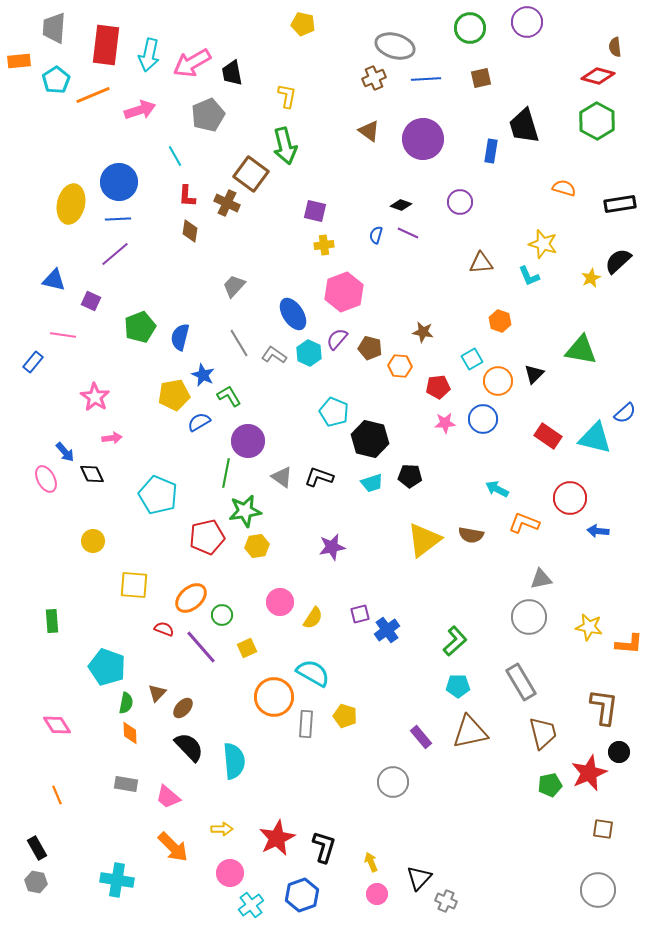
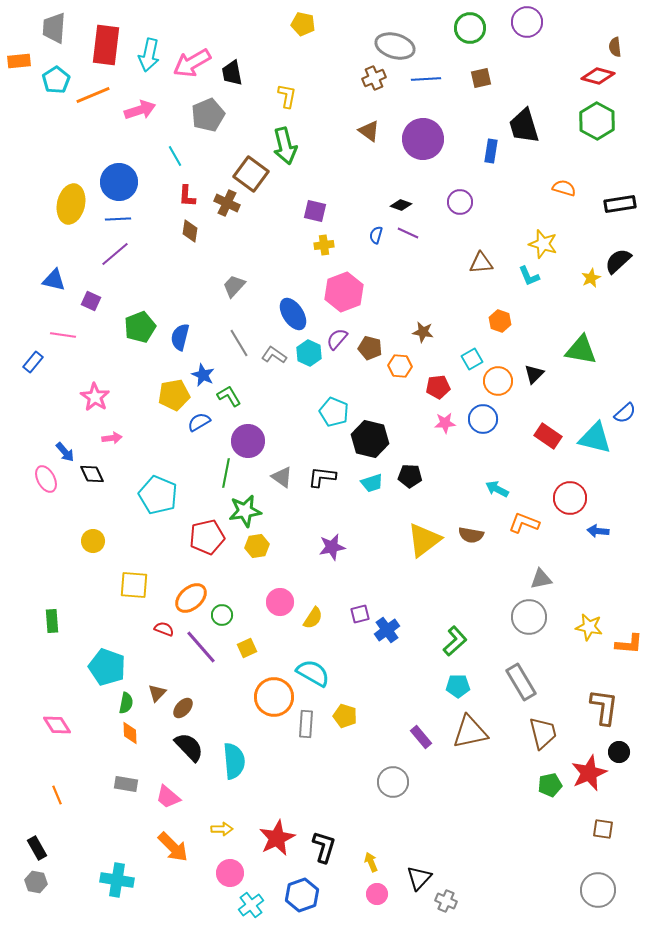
black L-shape at (319, 477): moved 3 px right; rotated 12 degrees counterclockwise
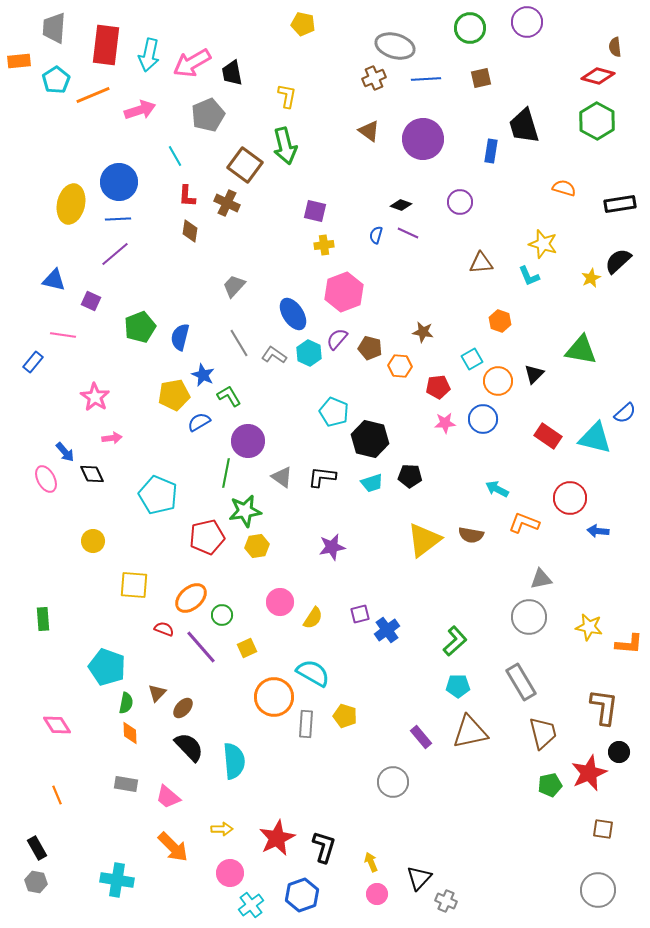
brown square at (251, 174): moved 6 px left, 9 px up
green rectangle at (52, 621): moved 9 px left, 2 px up
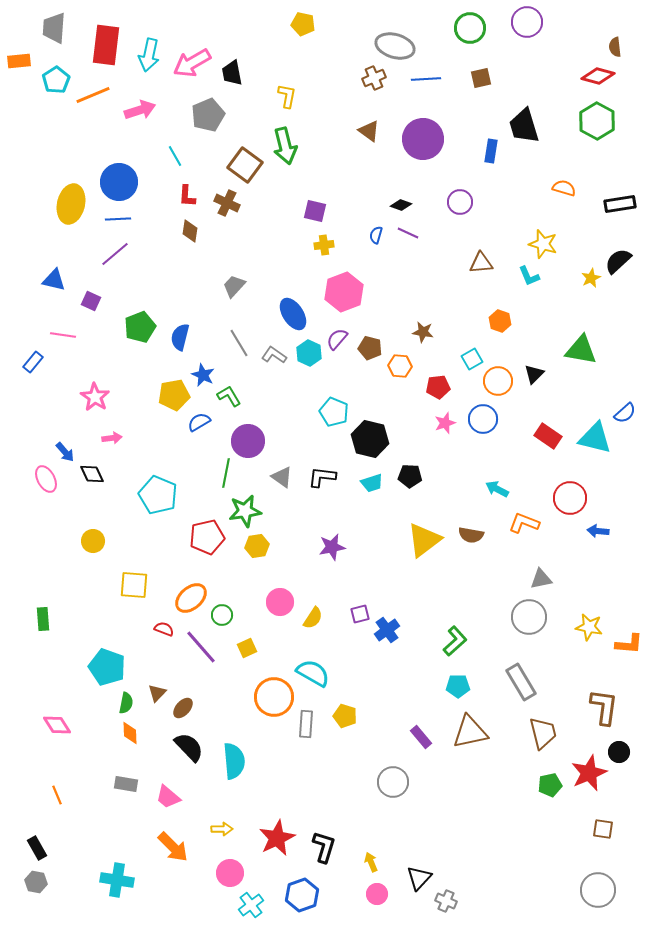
pink star at (445, 423): rotated 15 degrees counterclockwise
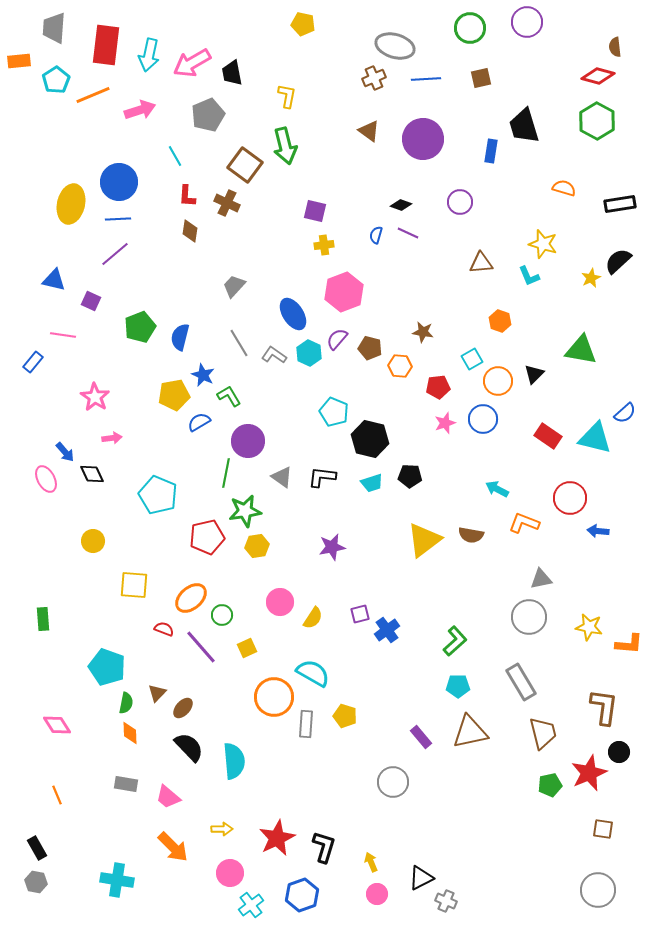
black triangle at (419, 878): moved 2 px right; rotated 20 degrees clockwise
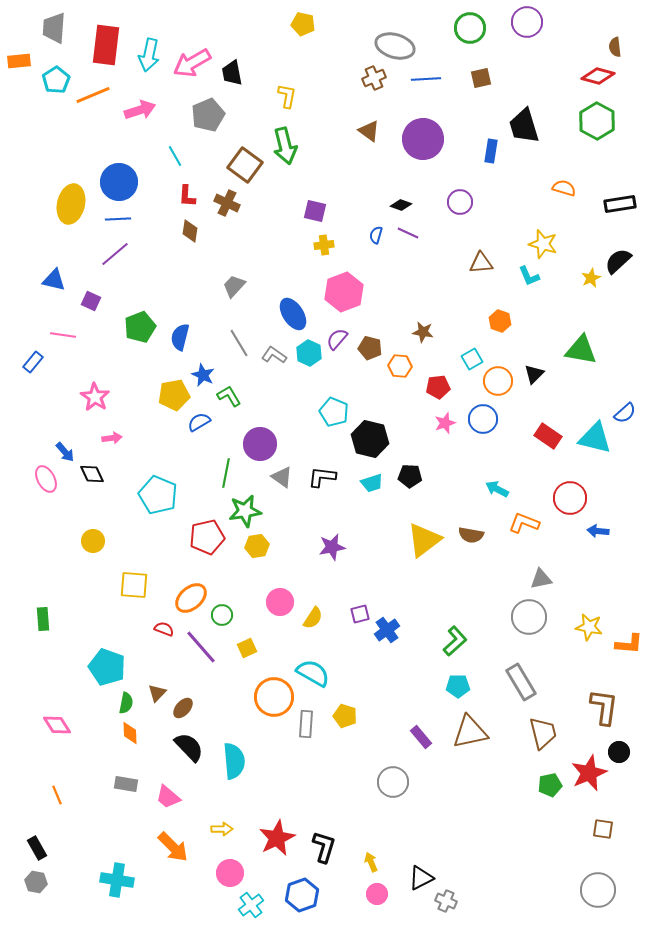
purple circle at (248, 441): moved 12 px right, 3 px down
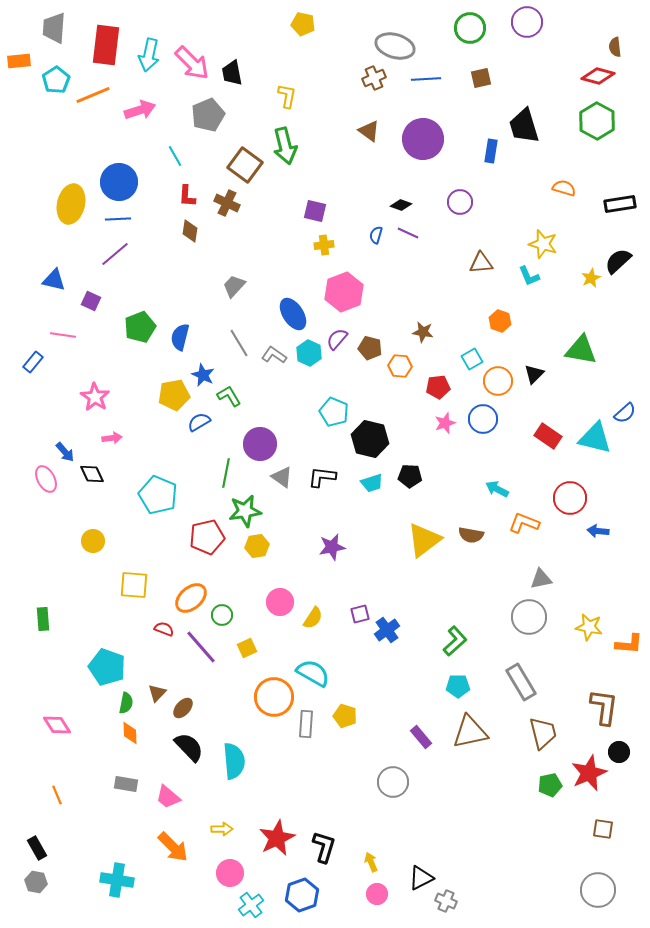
pink arrow at (192, 63): rotated 105 degrees counterclockwise
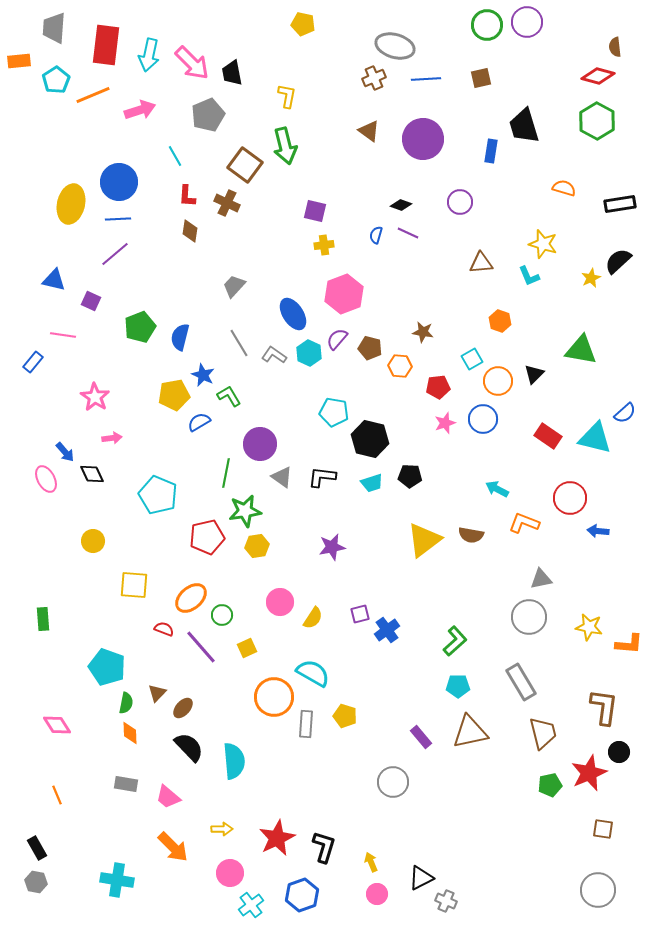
green circle at (470, 28): moved 17 px right, 3 px up
pink hexagon at (344, 292): moved 2 px down
cyan pentagon at (334, 412): rotated 12 degrees counterclockwise
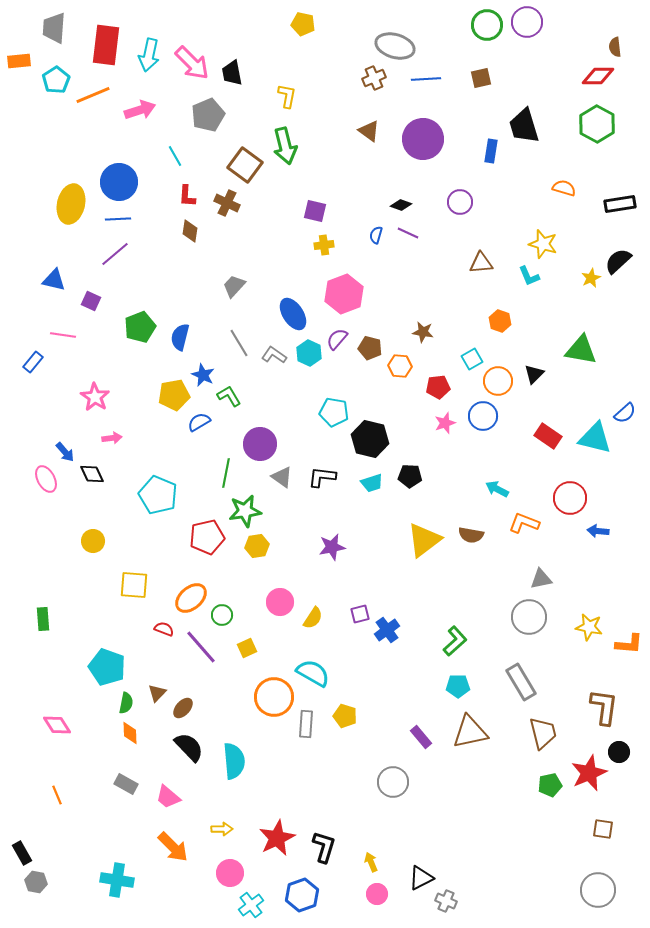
red diamond at (598, 76): rotated 16 degrees counterclockwise
green hexagon at (597, 121): moved 3 px down
blue circle at (483, 419): moved 3 px up
gray rectangle at (126, 784): rotated 20 degrees clockwise
black rectangle at (37, 848): moved 15 px left, 5 px down
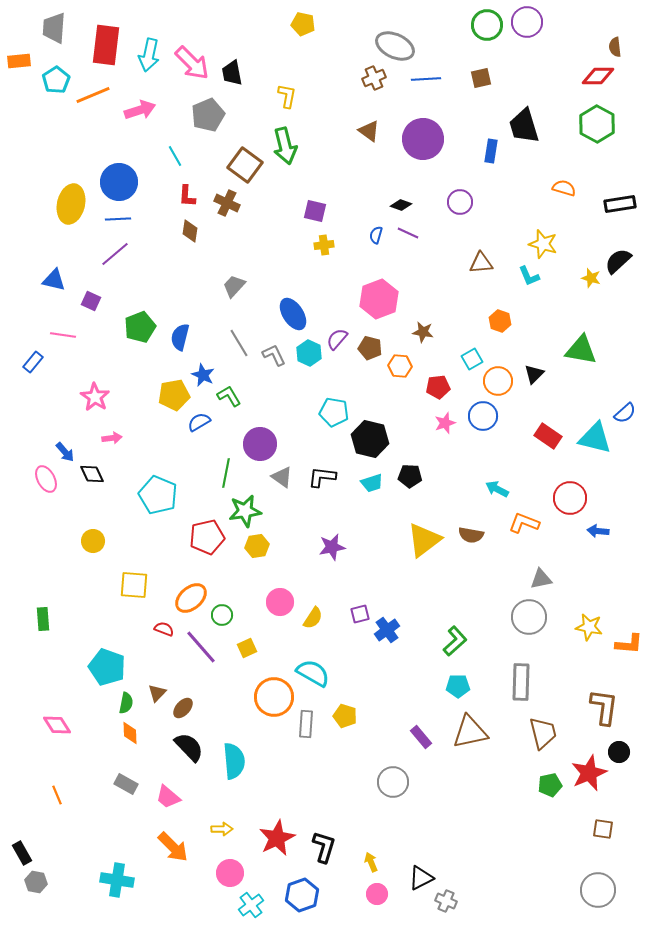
gray ellipse at (395, 46): rotated 9 degrees clockwise
yellow star at (591, 278): rotated 30 degrees counterclockwise
pink hexagon at (344, 294): moved 35 px right, 5 px down
gray L-shape at (274, 355): rotated 30 degrees clockwise
gray rectangle at (521, 682): rotated 33 degrees clockwise
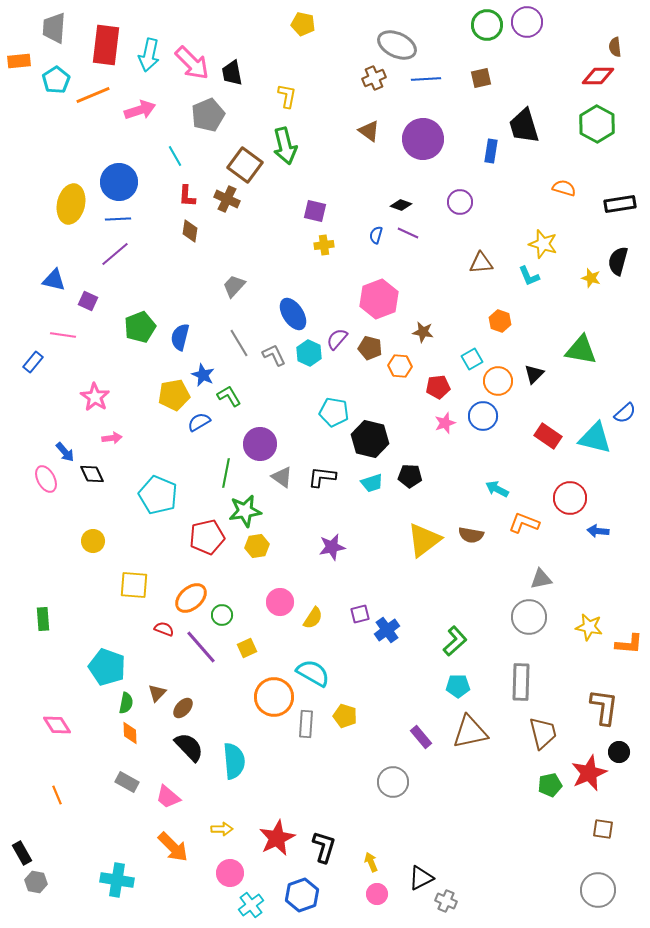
gray ellipse at (395, 46): moved 2 px right, 1 px up
brown cross at (227, 203): moved 4 px up
black semicircle at (618, 261): rotated 32 degrees counterclockwise
purple square at (91, 301): moved 3 px left
gray rectangle at (126, 784): moved 1 px right, 2 px up
